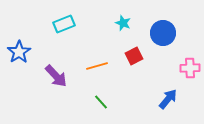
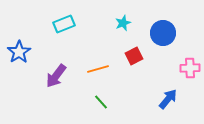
cyan star: rotated 28 degrees clockwise
orange line: moved 1 px right, 3 px down
purple arrow: rotated 80 degrees clockwise
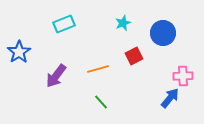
pink cross: moved 7 px left, 8 px down
blue arrow: moved 2 px right, 1 px up
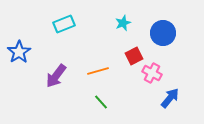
orange line: moved 2 px down
pink cross: moved 31 px left, 3 px up; rotated 30 degrees clockwise
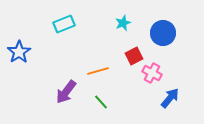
purple arrow: moved 10 px right, 16 px down
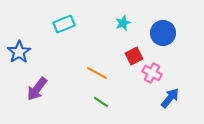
orange line: moved 1 px left, 2 px down; rotated 45 degrees clockwise
purple arrow: moved 29 px left, 3 px up
green line: rotated 14 degrees counterclockwise
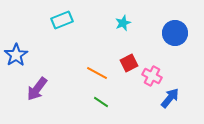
cyan rectangle: moved 2 px left, 4 px up
blue circle: moved 12 px right
blue star: moved 3 px left, 3 px down
red square: moved 5 px left, 7 px down
pink cross: moved 3 px down
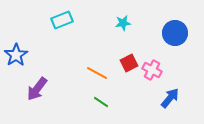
cyan star: rotated 14 degrees clockwise
pink cross: moved 6 px up
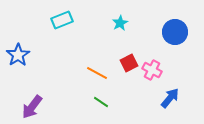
cyan star: moved 3 px left; rotated 21 degrees counterclockwise
blue circle: moved 1 px up
blue star: moved 2 px right
purple arrow: moved 5 px left, 18 px down
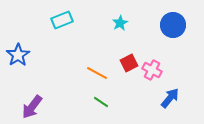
blue circle: moved 2 px left, 7 px up
